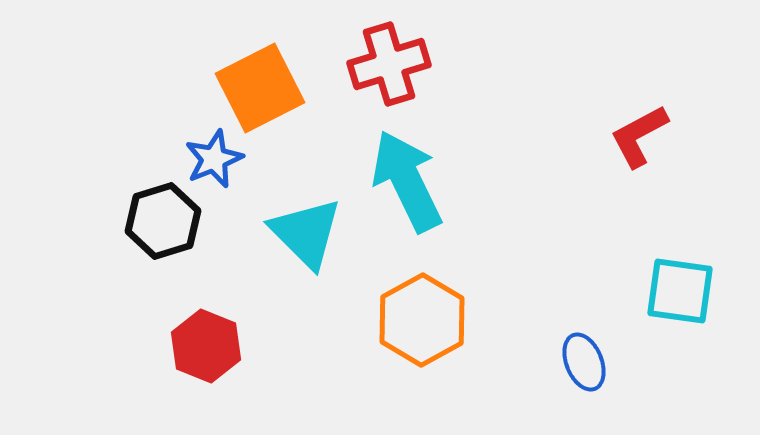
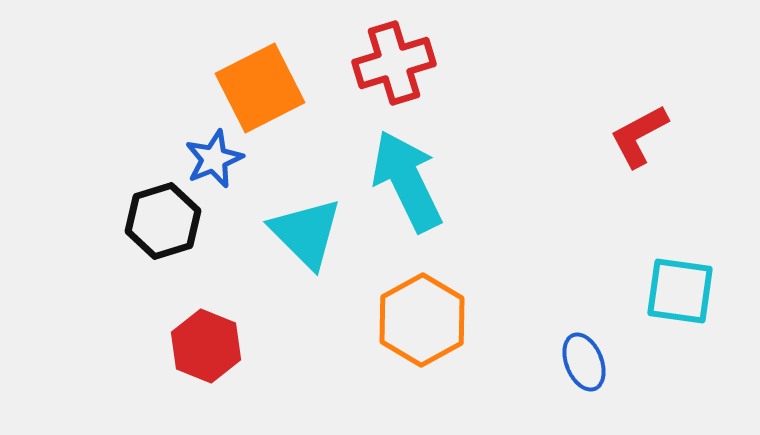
red cross: moved 5 px right, 1 px up
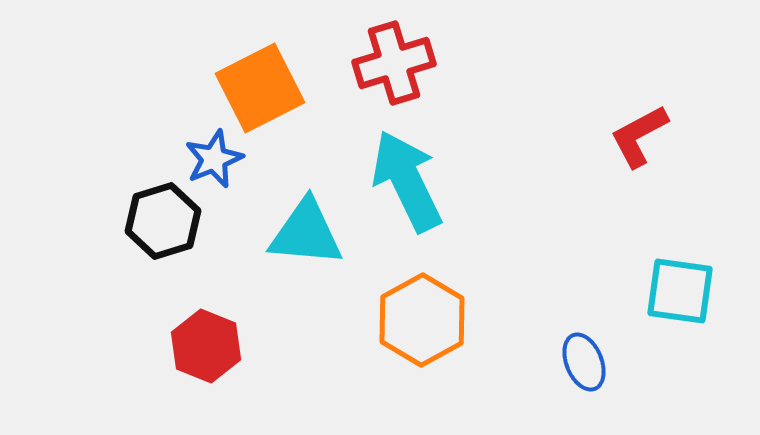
cyan triangle: rotated 40 degrees counterclockwise
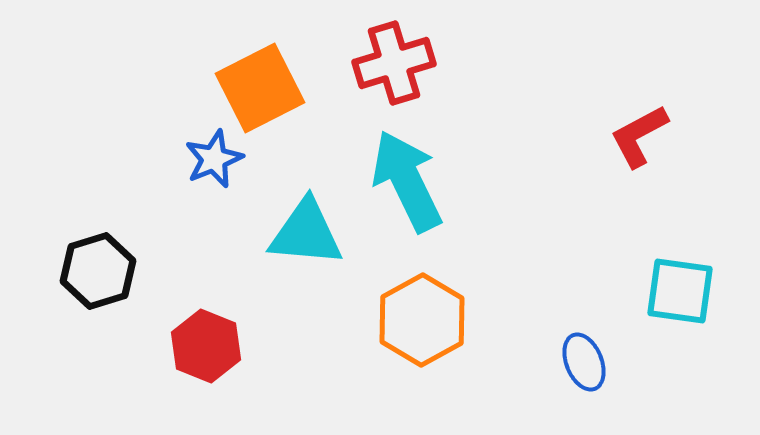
black hexagon: moved 65 px left, 50 px down
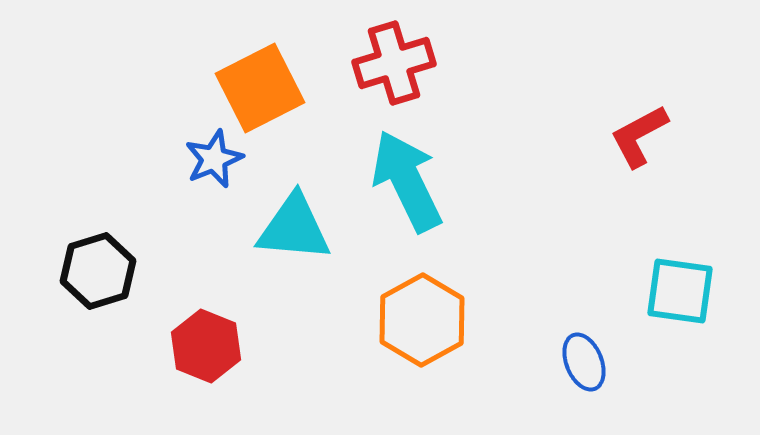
cyan triangle: moved 12 px left, 5 px up
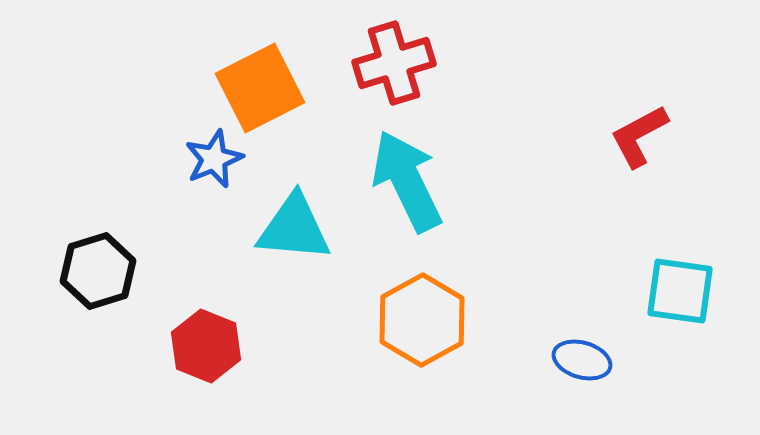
blue ellipse: moved 2 px left, 2 px up; rotated 52 degrees counterclockwise
